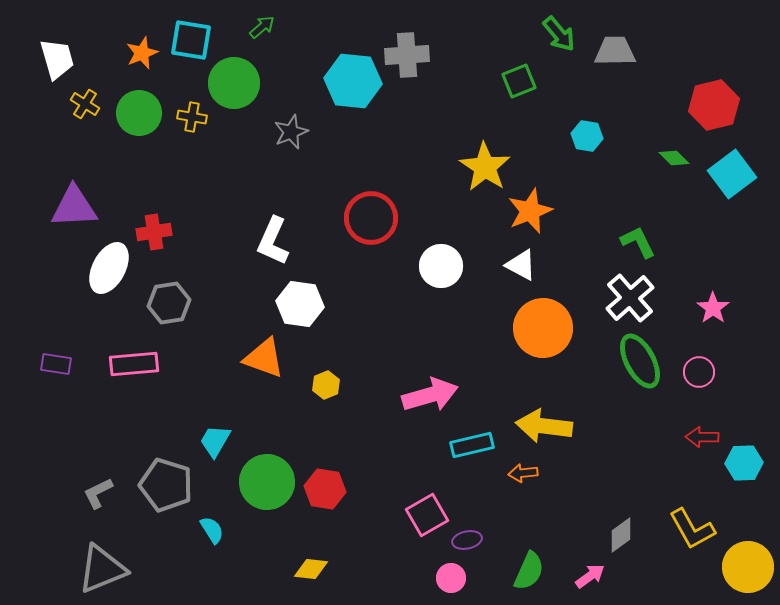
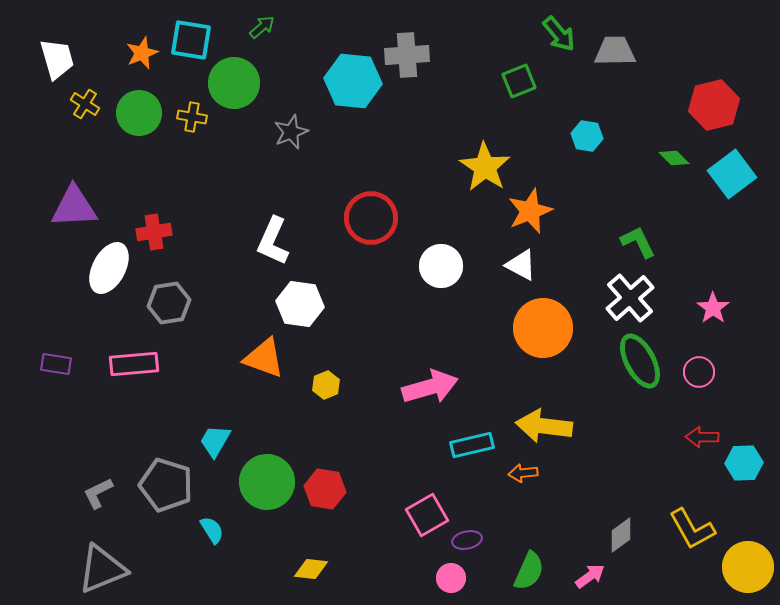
pink arrow at (430, 395): moved 8 px up
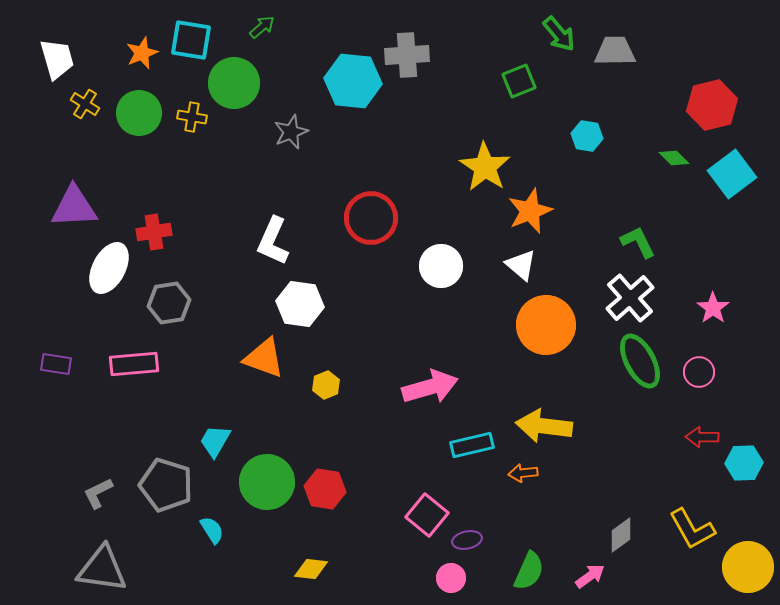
red hexagon at (714, 105): moved 2 px left
white triangle at (521, 265): rotated 12 degrees clockwise
orange circle at (543, 328): moved 3 px right, 3 px up
pink square at (427, 515): rotated 21 degrees counterclockwise
gray triangle at (102, 569): rotated 30 degrees clockwise
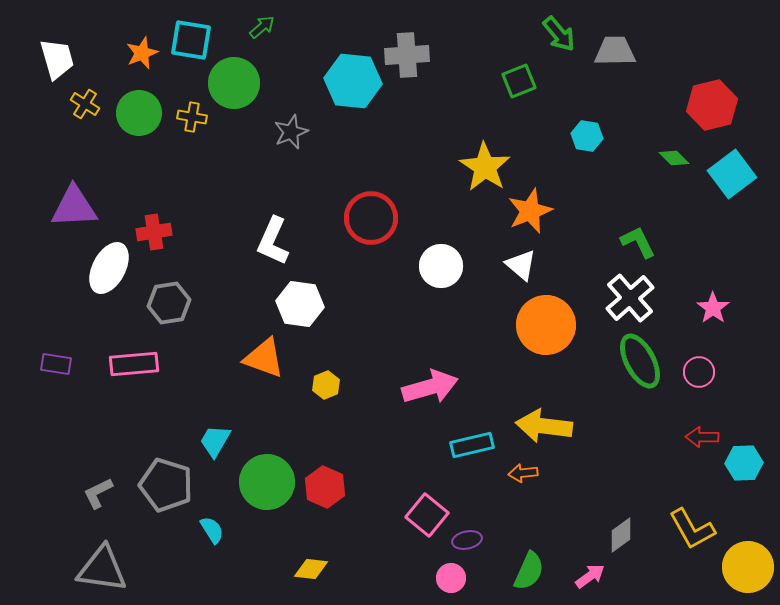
red hexagon at (325, 489): moved 2 px up; rotated 15 degrees clockwise
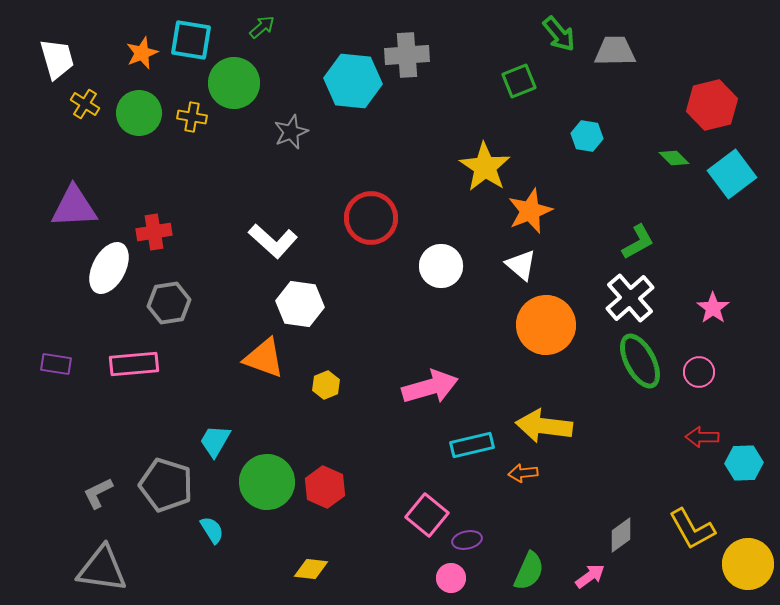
white L-shape at (273, 241): rotated 72 degrees counterclockwise
green L-shape at (638, 242): rotated 87 degrees clockwise
yellow circle at (748, 567): moved 3 px up
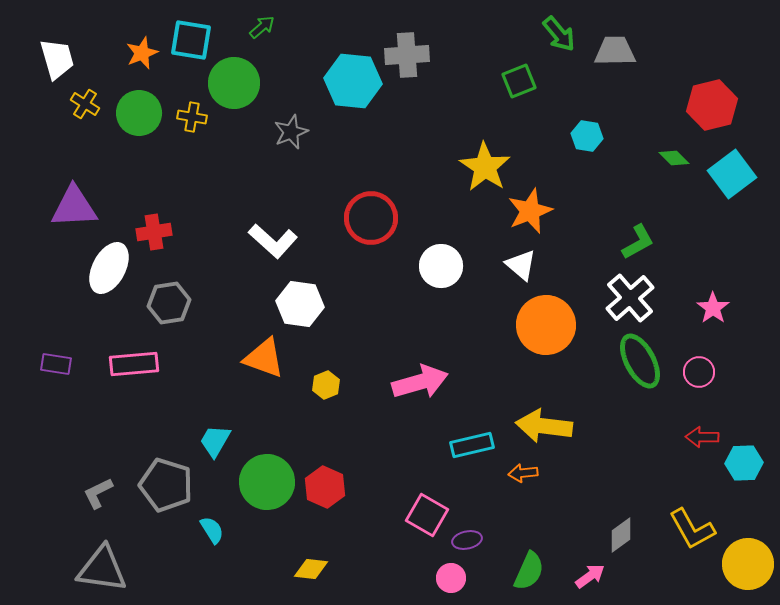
pink arrow at (430, 387): moved 10 px left, 5 px up
pink square at (427, 515): rotated 9 degrees counterclockwise
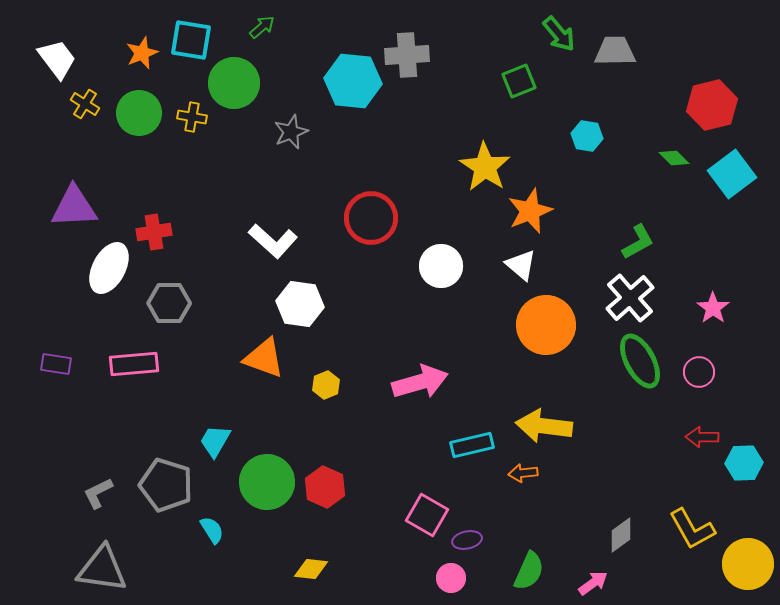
white trapezoid at (57, 59): rotated 21 degrees counterclockwise
gray hexagon at (169, 303): rotated 9 degrees clockwise
pink arrow at (590, 576): moved 3 px right, 7 px down
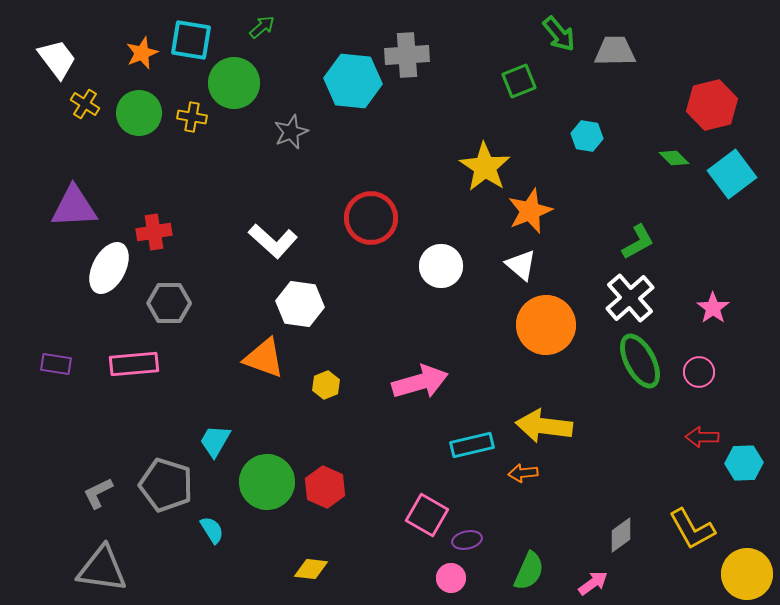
yellow circle at (748, 564): moved 1 px left, 10 px down
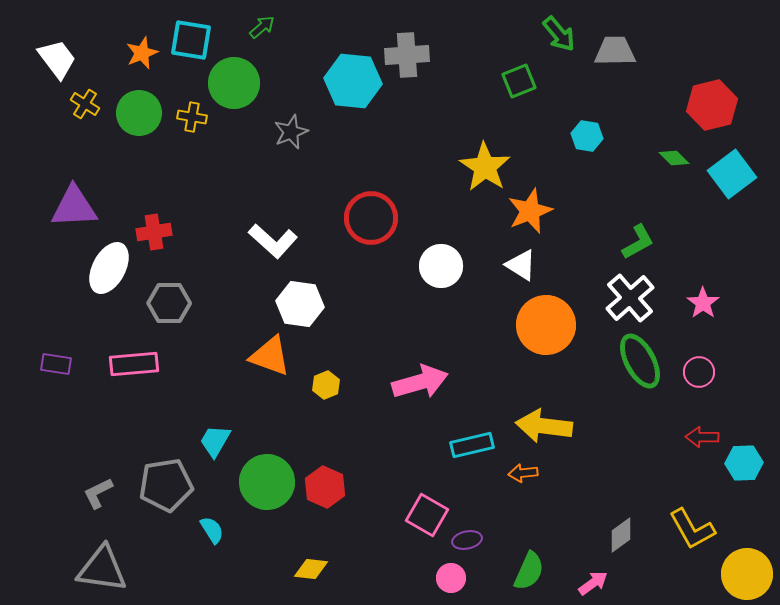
white triangle at (521, 265): rotated 8 degrees counterclockwise
pink star at (713, 308): moved 10 px left, 5 px up
orange triangle at (264, 358): moved 6 px right, 2 px up
gray pentagon at (166, 485): rotated 26 degrees counterclockwise
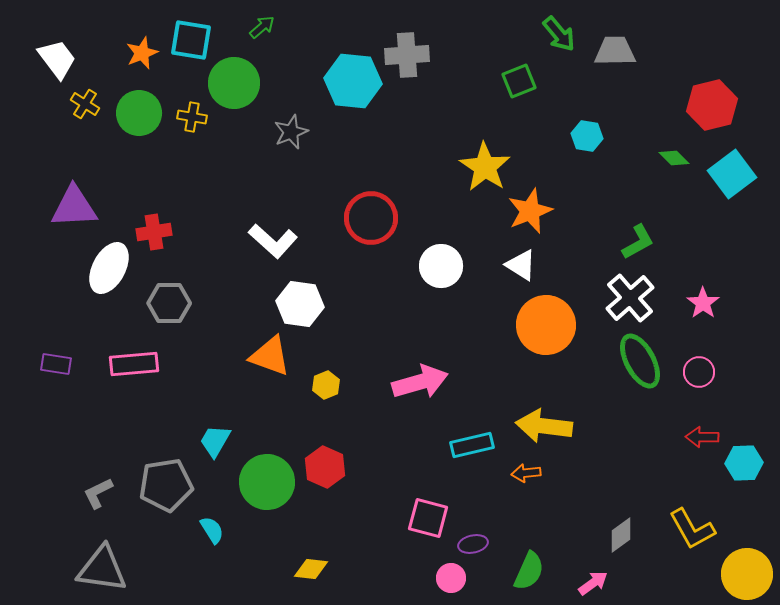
orange arrow at (523, 473): moved 3 px right
red hexagon at (325, 487): moved 20 px up
pink square at (427, 515): moved 1 px right, 3 px down; rotated 15 degrees counterclockwise
purple ellipse at (467, 540): moved 6 px right, 4 px down
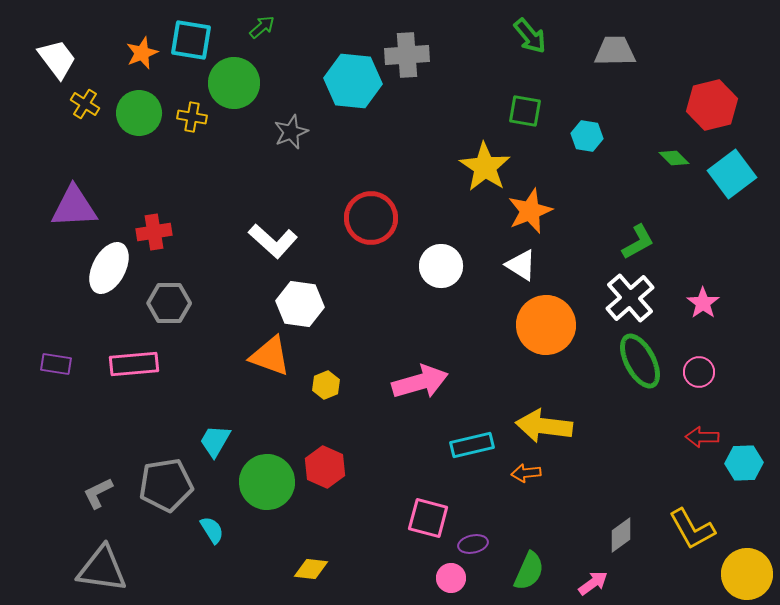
green arrow at (559, 34): moved 29 px left, 2 px down
green square at (519, 81): moved 6 px right, 30 px down; rotated 32 degrees clockwise
